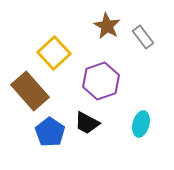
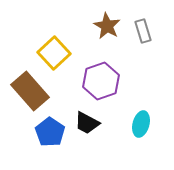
gray rectangle: moved 6 px up; rotated 20 degrees clockwise
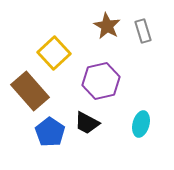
purple hexagon: rotated 6 degrees clockwise
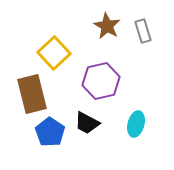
brown rectangle: moved 2 px right, 3 px down; rotated 27 degrees clockwise
cyan ellipse: moved 5 px left
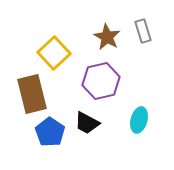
brown star: moved 11 px down
cyan ellipse: moved 3 px right, 4 px up
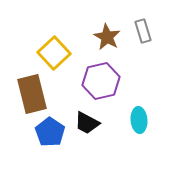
cyan ellipse: rotated 20 degrees counterclockwise
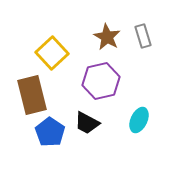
gray rectangle: moved 5 px down
yellow square: moved 2 px left
brown rectangle: moved 1 px down
cyan ellipse: rotated 30 degrees clockwise
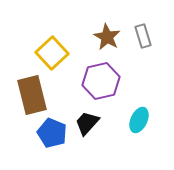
black trapezoid: rotated 104 degrees clockwise
blue pentagon: moved 2 px right, 1 px down; rotated 12 degrees counterclockwise
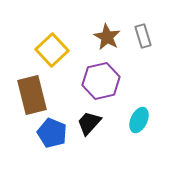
yellow square: moved 3 px up
black trapezoid: moved 2 px right
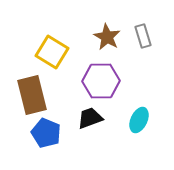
yellow square: moved 2 px down; rotated 16 degrees counterclockwise
purple hexagon: rotated 12 degrees clockwise
black trapezoid: moved 1 px right, 5 px up; rotated 28 degrees clockwise
blue pentagon: moved 6 px left
